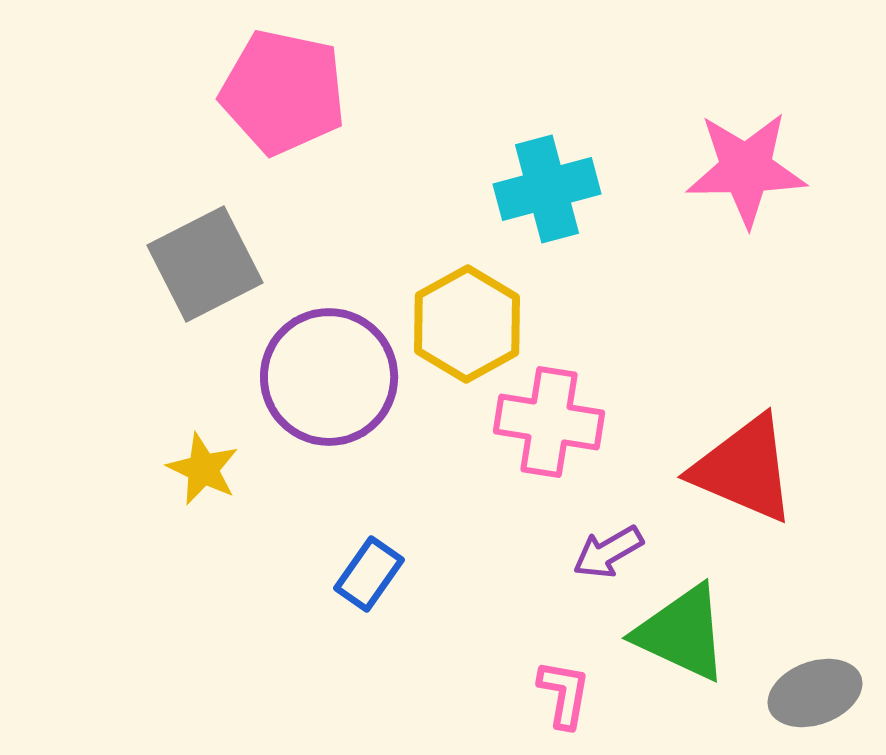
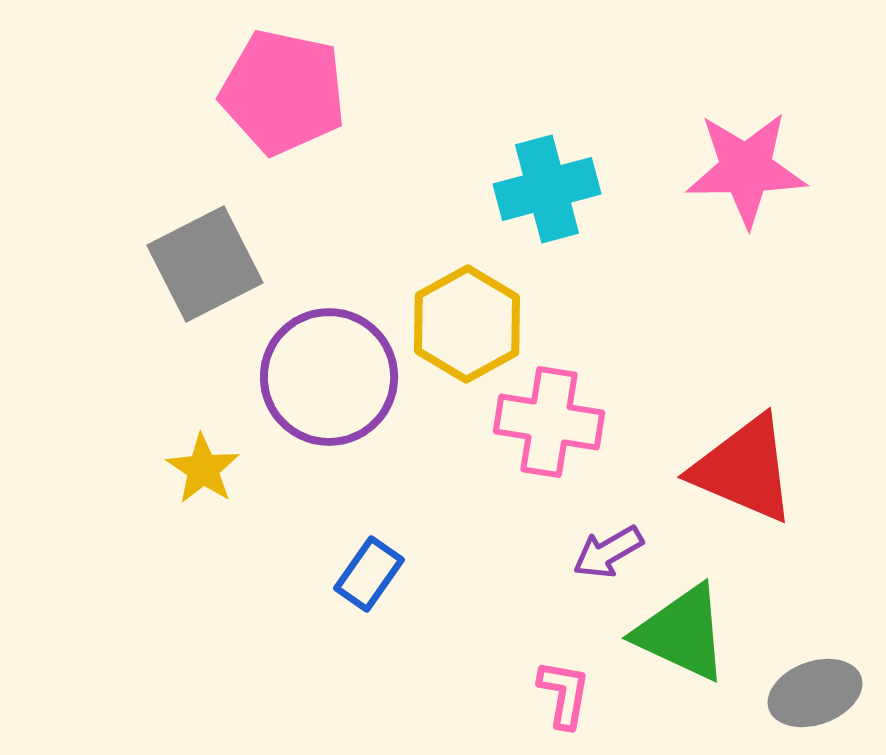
yellow star: rotated 8 degrees clockwise
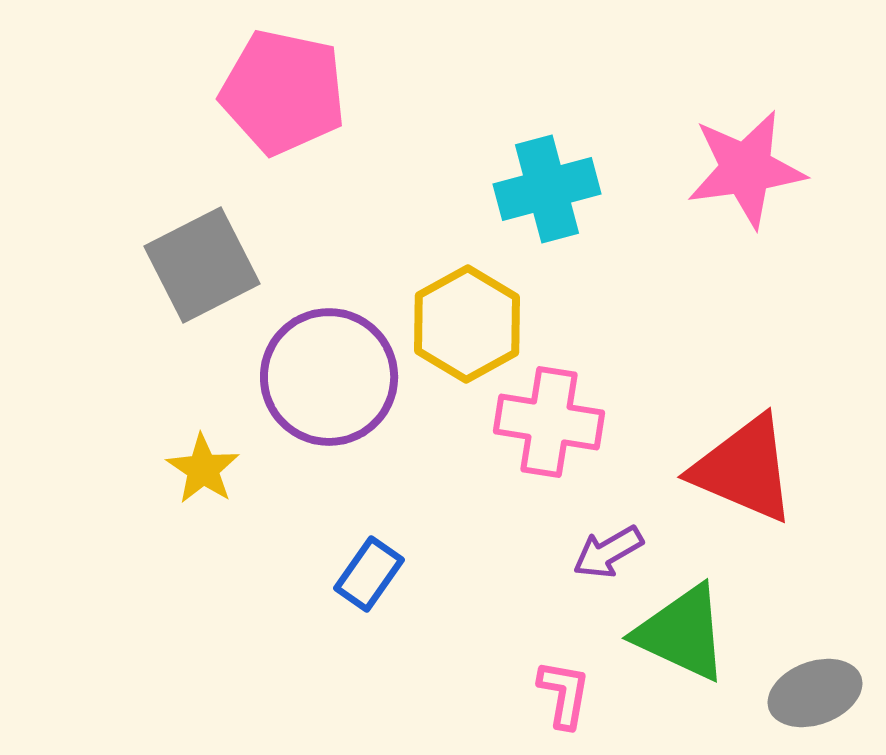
pink star: rotated 7 degrees counterclockwise
gray square: moved 3 px left, 1 px down
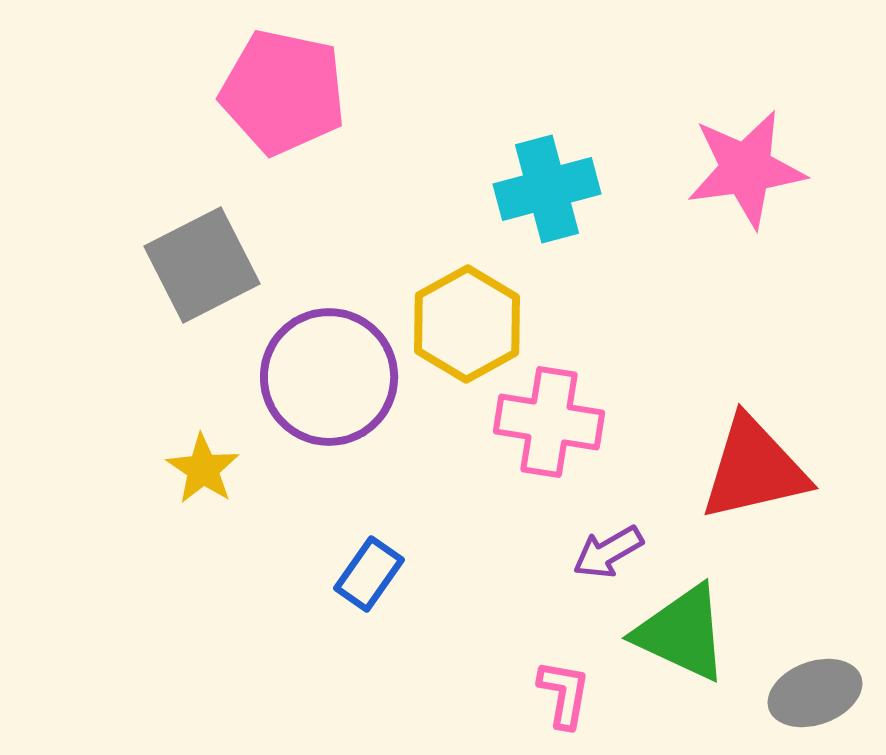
red triangle: moved 10 px right; rotated 36 degrees counterclockwise
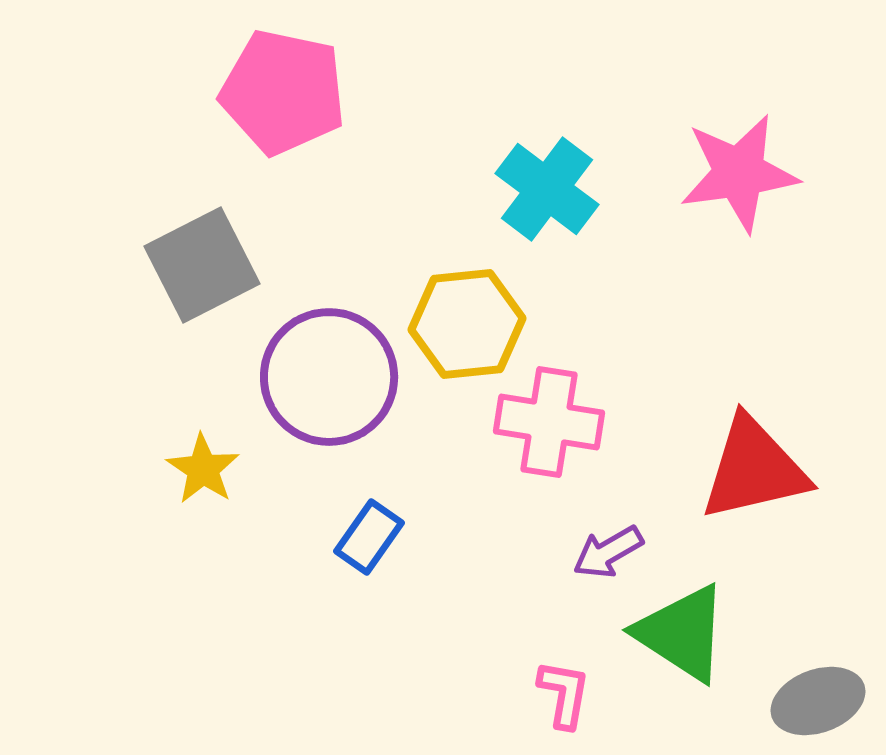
pink star: moved 7 px left, 4 px down
cyan cross: rotated 38 degrees counterclockwise
yellow hexagon: rotated 23 degrees clockwise
blue rectangle: moved 37 px up
green triangle: rotated 8 degrees clockwise
gray ellipse: moved 3 px right, 8 px down
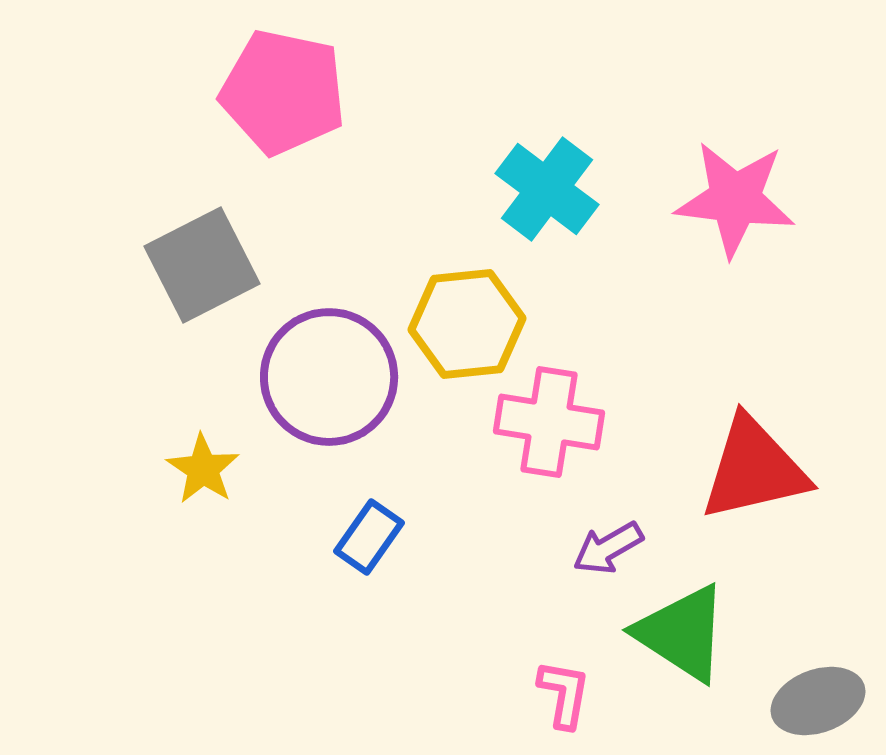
pink star: moved 4 px left, 26 px down; rotated 15 degrees clockwise
purple arrow: moved 4 px up
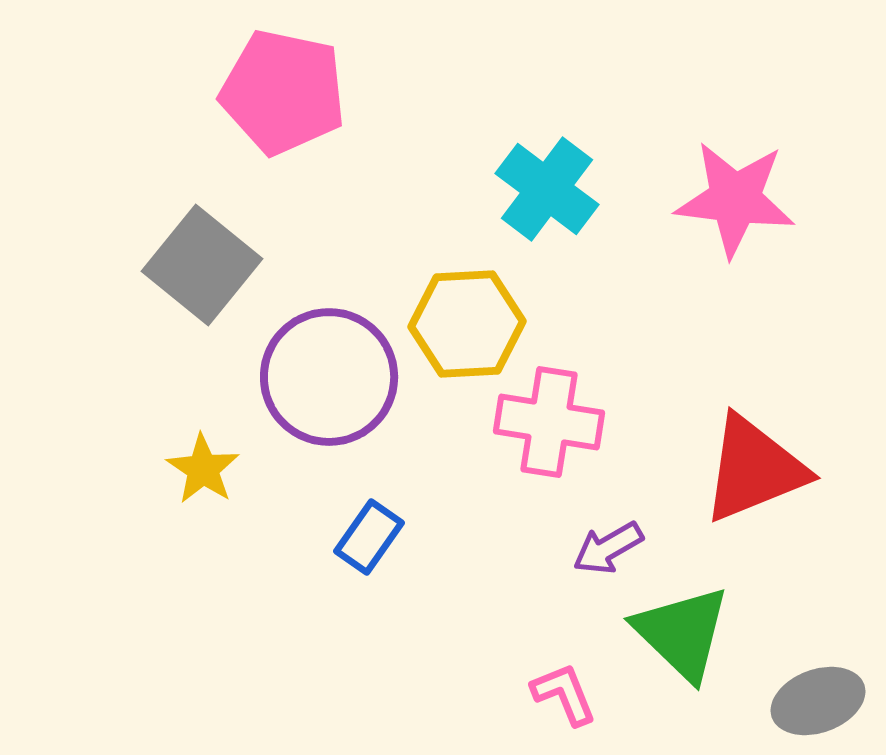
gray square: rotated 24 degrees counterclockwise
yellow hexagon: rotated 3 degrees clockwise
red triangle: rotated 9 degrees counterclockwise
green triangle: rotated 11 degrees clockwise
pink L-shape: rotated 32 degrees counterclockwise
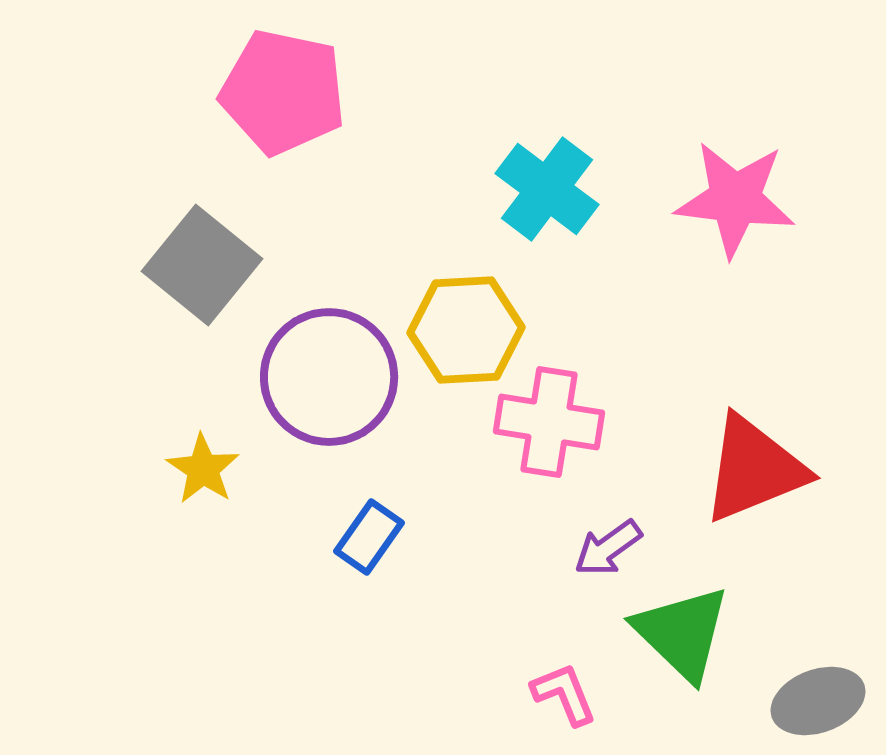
yellow hexagon: moved 1 px left, 6 px down
purple arrow: rotated 6 degrees counterclockwise
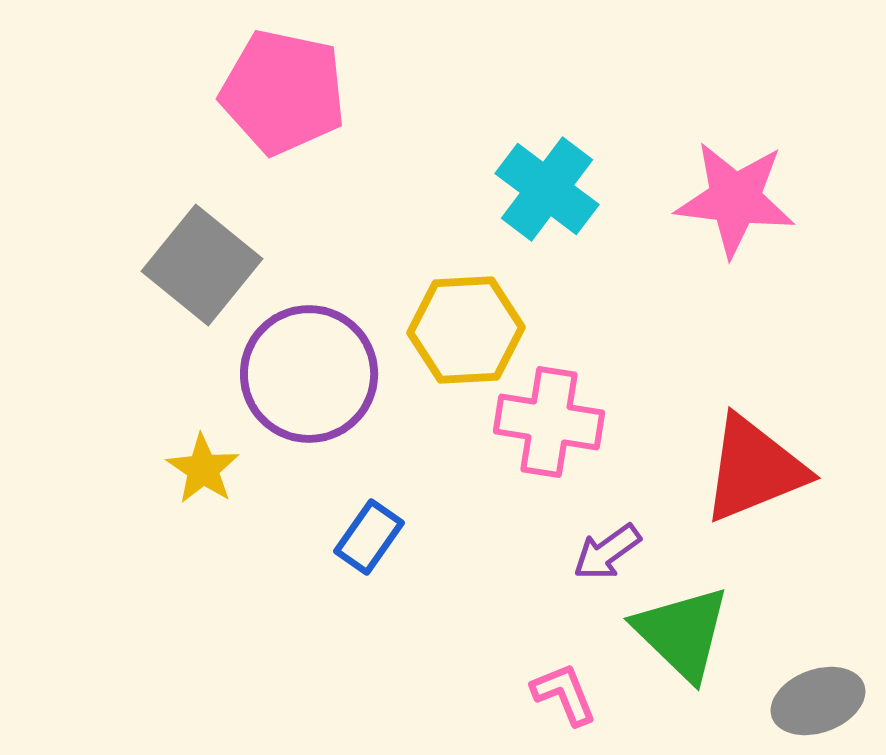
purple circle: moved 20 px left, 3 px up
purple arrow: moved 1 px left, 4 px down
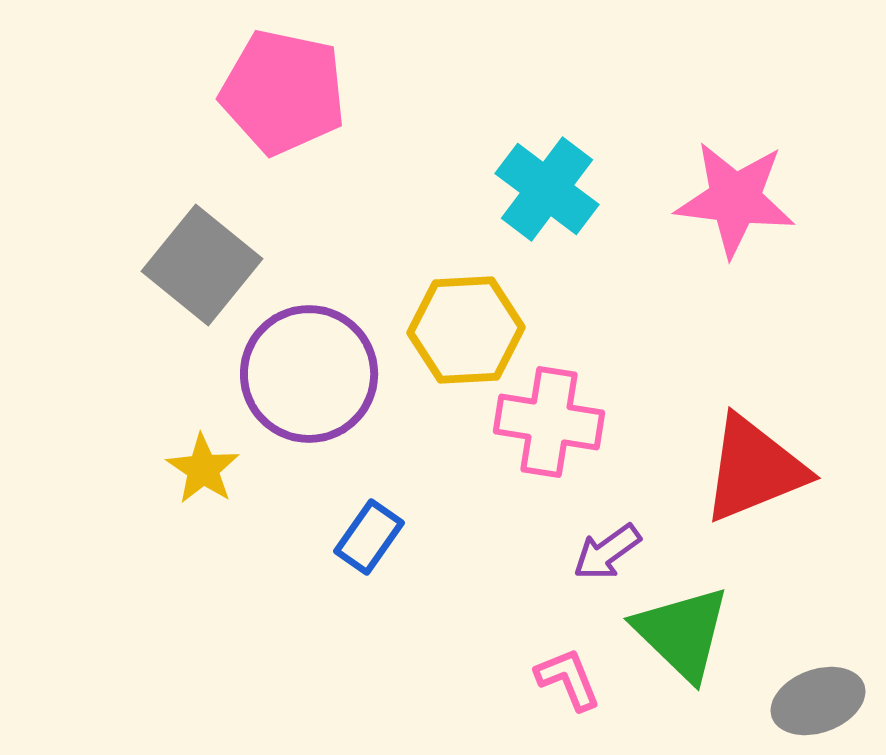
pink L-shape: moved 4 px right, 15 px up
